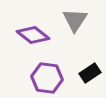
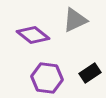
gray triangle: rotated 32 degrees clockwise
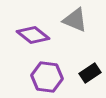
gray triangle: rotated 48 degrees clockwise
purple hexagon: moved 1 px up
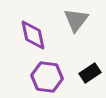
gray triangle: moved 1 px right; rotated 44 degrees clockwise
purple diamond: rotated 40 degrees clockwise
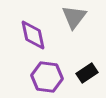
gray triangle: moved 2 px left, 3 px up
black rectangle: moved 3 px left
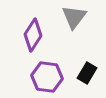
purple diamond: rotated 44 degrees clockwise
black rectangle: rotated 25 degrees counterclockwise
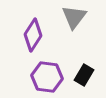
black rectangle: moved 3 px left, 2 px down
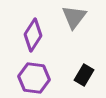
purple hexagon: moved 13 px left, 1 px down
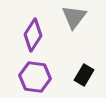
purple hexagon: moved 1 px right, 1 px up
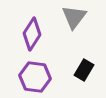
purple diamond: moved 1 px left, 1 px up
black rectangle: moved 5 px up
